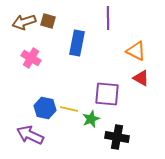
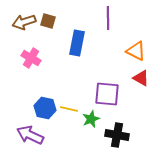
black cross: moved 2 px up
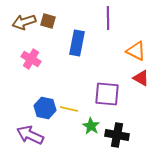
pink cross: moved 1 px down
green star: moved 7 px down; rotated 18 degrees counterclockwise
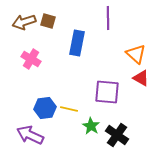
orange triangle: moved 3 px down; rotated 15 degrees clockwise
purple square: moved 2 px up
blue hexagon: rotated 20 degrees counterclockwise
black cross: rotated 25 degrees clockwise
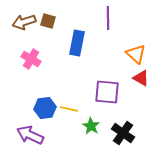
black cross: moved 6 px right, 2 px up
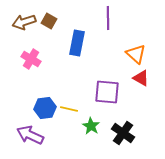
brown square: moved 1 px right; rotated 14 degrees clockwise
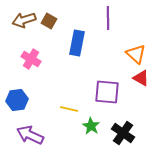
brown arrow: moved 2 px up
blue hexagon: moved 28 px left, 8 px up
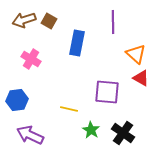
purple line: moved 5 px right, 4 px down
green star: moved 4 px down
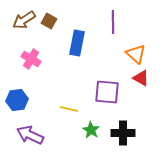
brown arrow: rotated 15 degrees counterclockwise
black cross: rotated 35 degrees counterclockwise
